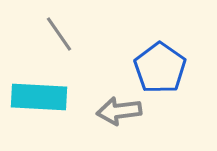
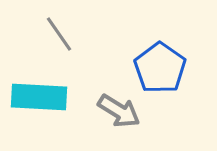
gray arrow: rotated 141 degrees counterclockwise
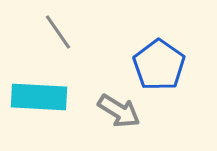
gray line: moved 1 px left, 2 px up
blue pentagon: moved 1 px left, 3 px up
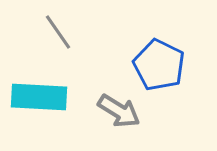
blue pentagon: rotated 9 degrees counterclockwise
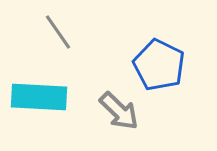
gray arrow: rotated 12 degrees clockwise
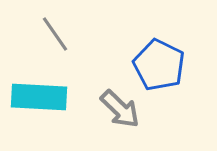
gray line: moved 3 px left, 2 px down
gray arrow: moved 1 px right, 2 px up
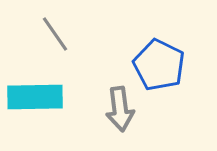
cyan rectangle: moved 4 px left; rotated 4 degrees counterclockwise
gray arrow: rotated 39 degrees clockwise
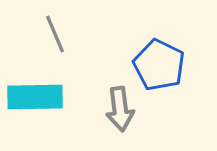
gray line: rotated 12 degrees clockwise
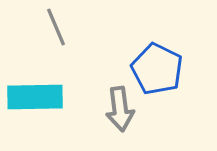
gray line: moved 1 px right, 7 px up
blue pentagon: moved 2 px left, 4 px down
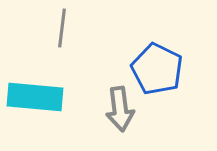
gray line: moved 6 px right, 1 px down; rotated 30 degrees clockwise
cyan rectangle: rotated 6 degrees clockwise
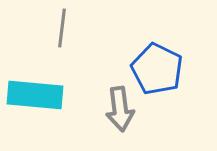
cyan rectangle: moved 2 px up
